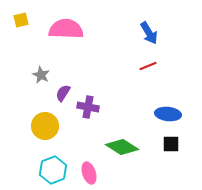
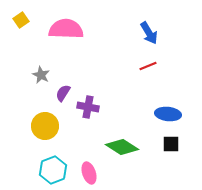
yellow square: rotated 21 degrees counterclockwise
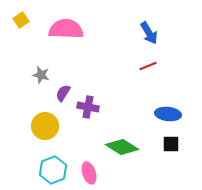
gray star: rotated 12 degrees counterclockwise
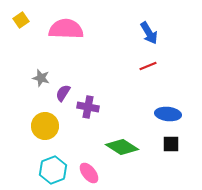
gray star: moved 3 px down
pink ellipse: rotated 20 degrees counterclockwise
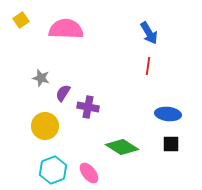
red line: rotated 60 degrees counterclockwise
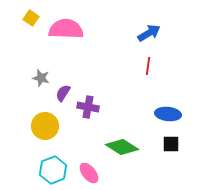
yellow square: moved 10 px right, 2 px up; rotated 21 degrees counterclockwise
blue arrow: rotated 90 degrees counterclockwise
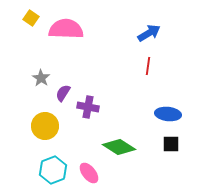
gray star: rotated 18 degrees clockwise
green diamond: moved 3 px left
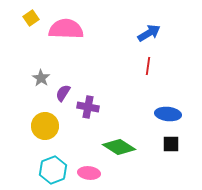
yellow square: rotated 21 degrees clockwise
pink ellipse: rotated 45 degrees counterclockwise
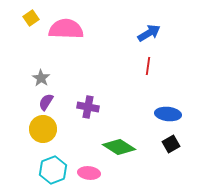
purple semicircle: moved 17 px left, 9 px down
yellow circle: moved 2 px left, 3 px down
black square: rotated 30 degrees counterclockwise
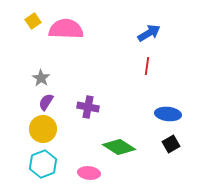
yellow square: moved 2 px right, 3 px down
red line: moved 1 px left
cyan hexagon: moved 10 px left, 6 px up
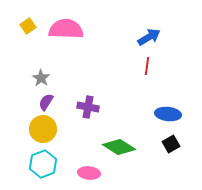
yellow square: moved 5 px left, 5 px down
blue arrow: moved 4 px down
